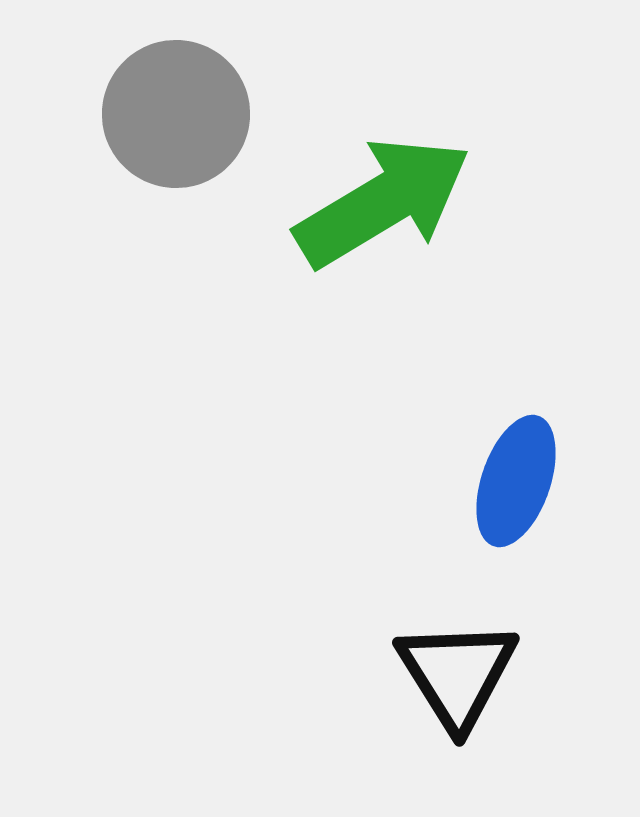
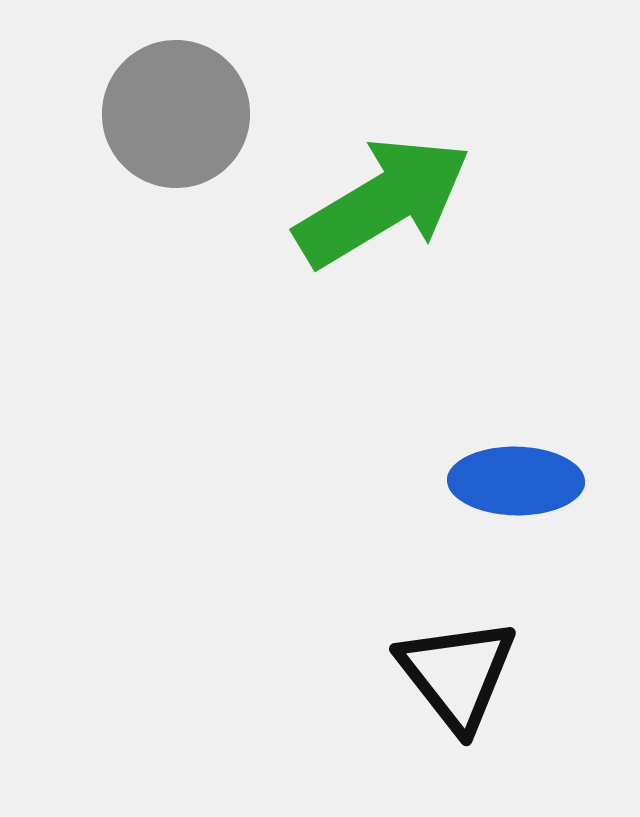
blue ellipse: rotated 72 degrees clockwise
black triangle: rotated 6 degrees counterclockwise
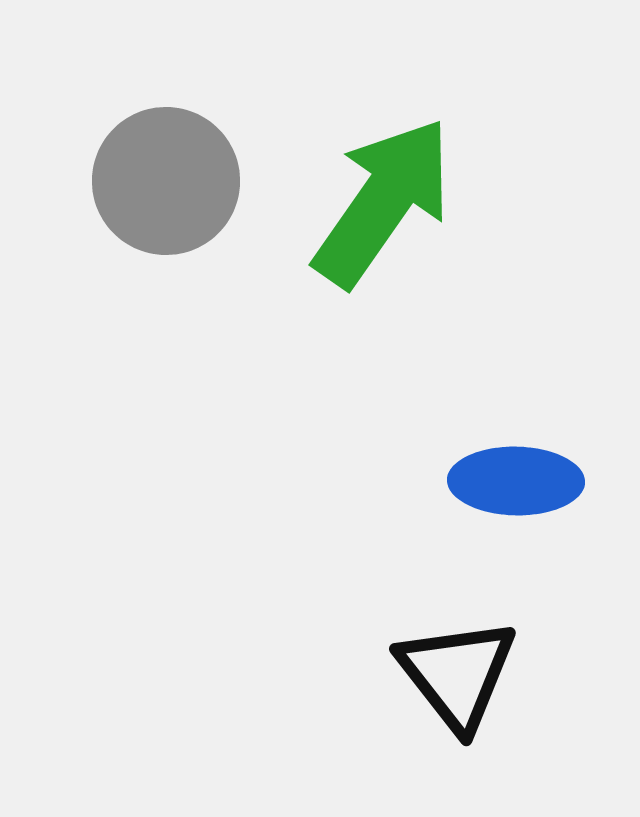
gray circle: moved 10 px left, 67 px down
green arrow: rotated 24 degrees counterclockwise
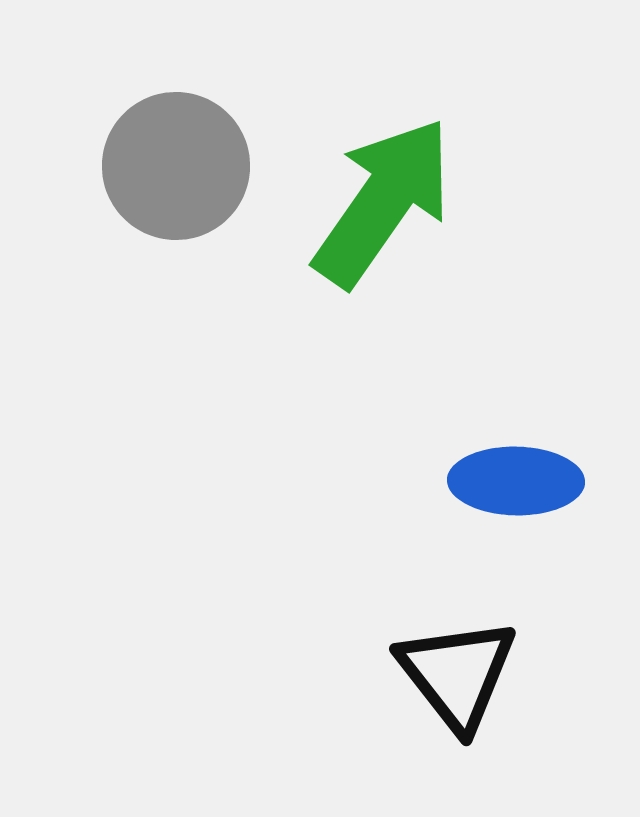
gray circle: moved 10 px right, 15 px up
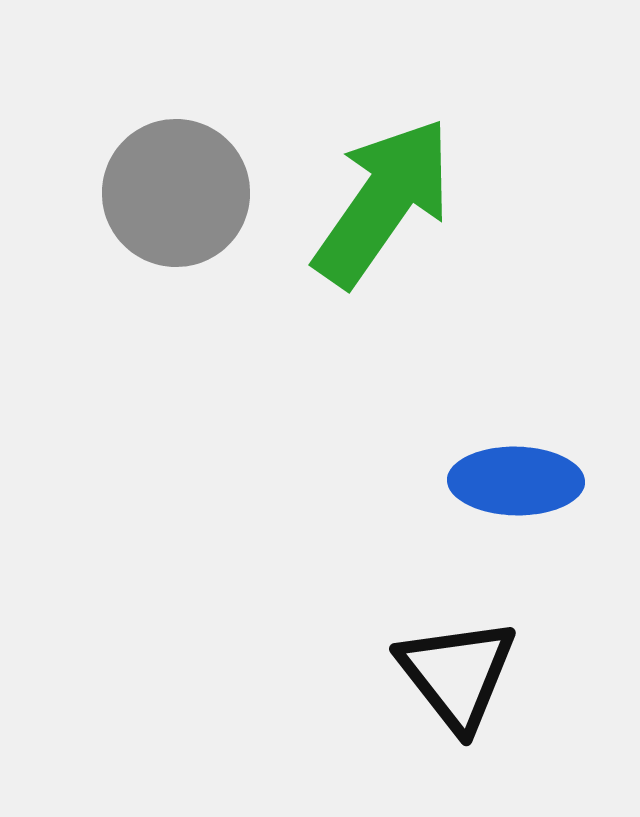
gray circle: moved 27 px down
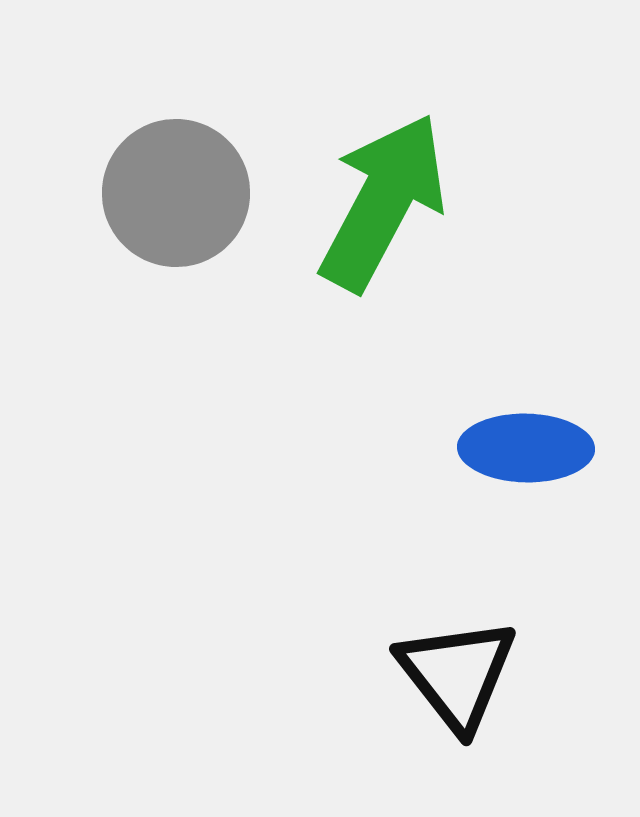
green arrow: rotated 7 degrees counterclockwise
blue ellipse: moved 10 px right, 33 px up
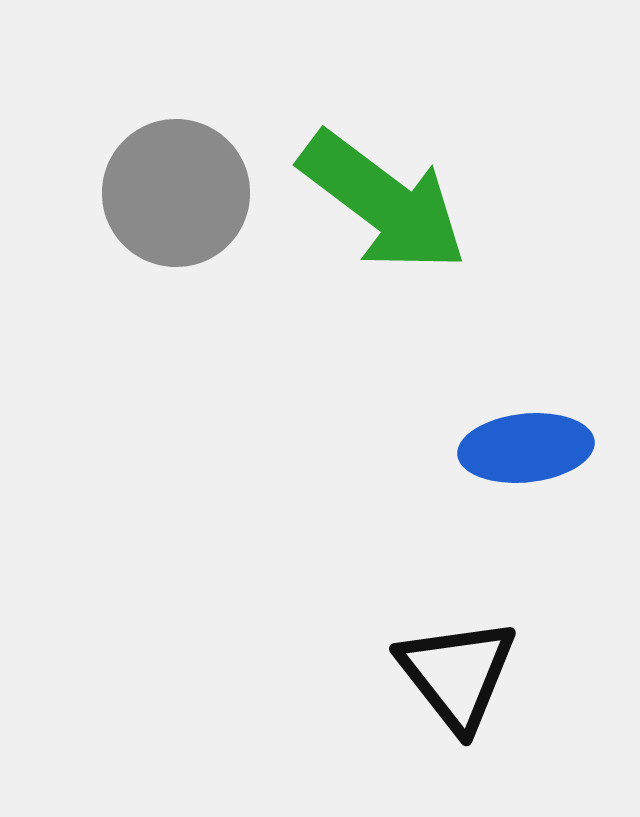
green arrow: rotated 99 degrees clockwise
blue ellipse: rotated 7 degrees counterclockwise
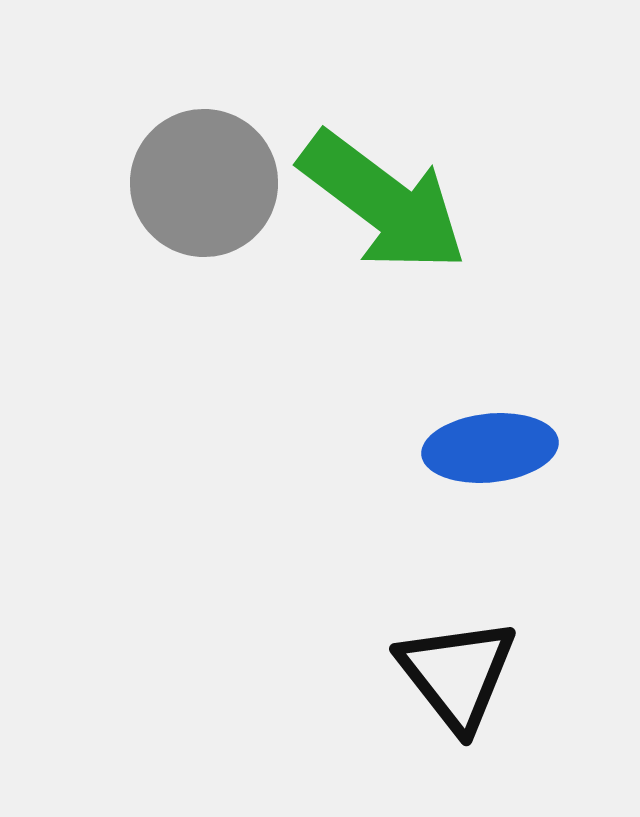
gray circle: moved 28 px right, 10 px up
blue ellipse: moved 36 px left
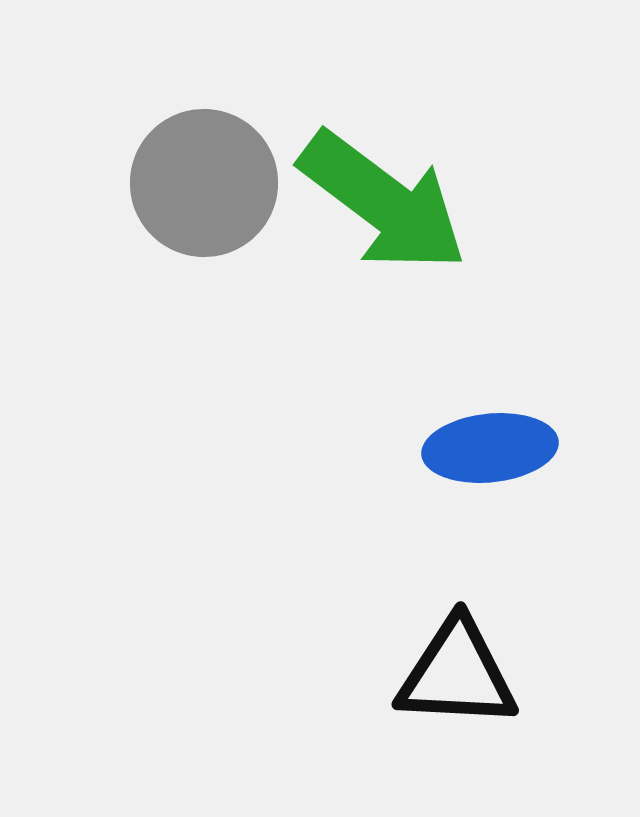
black triangle: rotated 49 degrees counterclockwise
